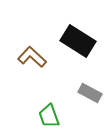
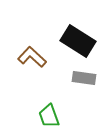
gray rectangle: moved 6 px left, 15 px up; rotated 20 degrees counterclockwise
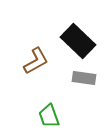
black rectangle: rotated 12 degrees clockwise
brown L-shape: moved 4 px right, 4 px down; rotated 108 degrees clockwise
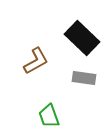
black rectangle: moved 4 px right, 3 px up
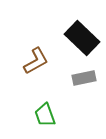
gray rectangle: rotated 20 degrees counterclockwise
green trapezoid: moved 4 px left, 1 px up
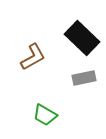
brown L-shape: moved 3 px left, 4 px up
green trapezoid: rotated 40 degrees counterclockwise
